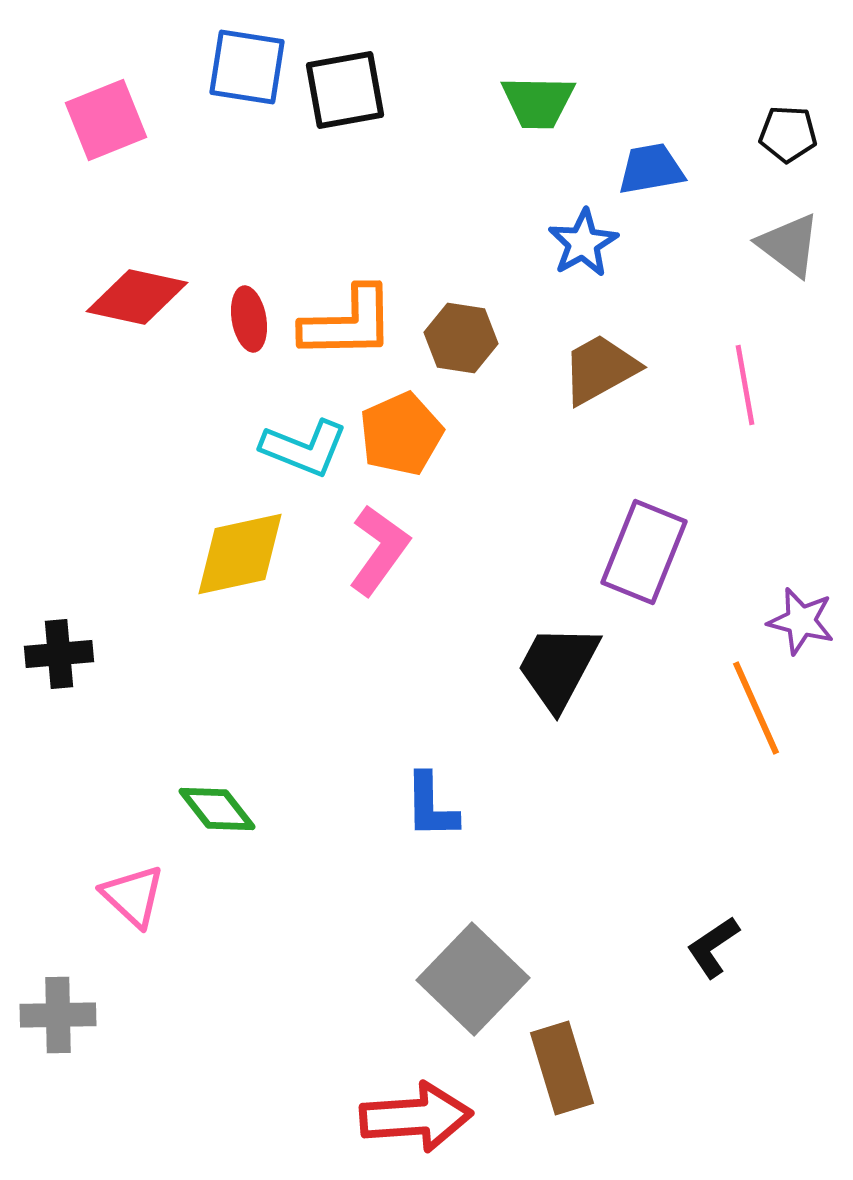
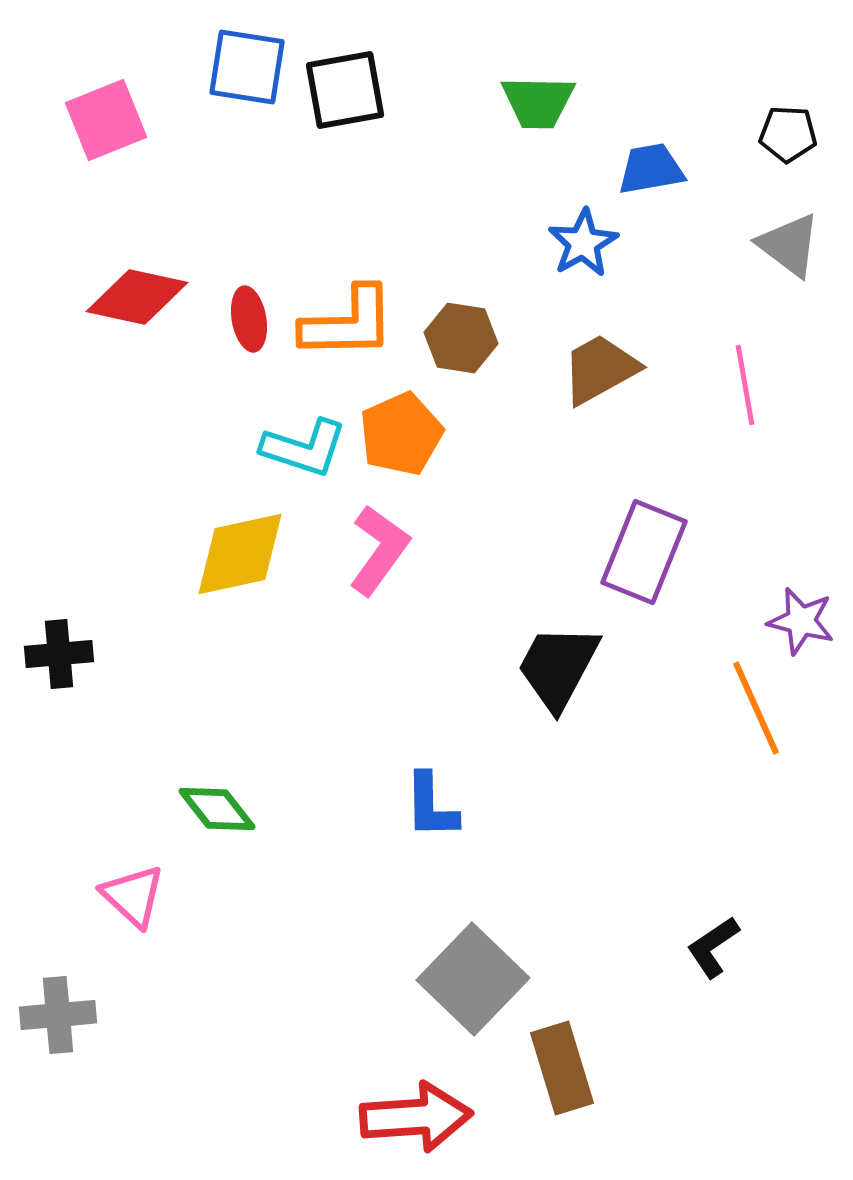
cyan L-shape: rotated 4 degrees counterclockwise
gray cross: rotated 4 degrees counterclockwise
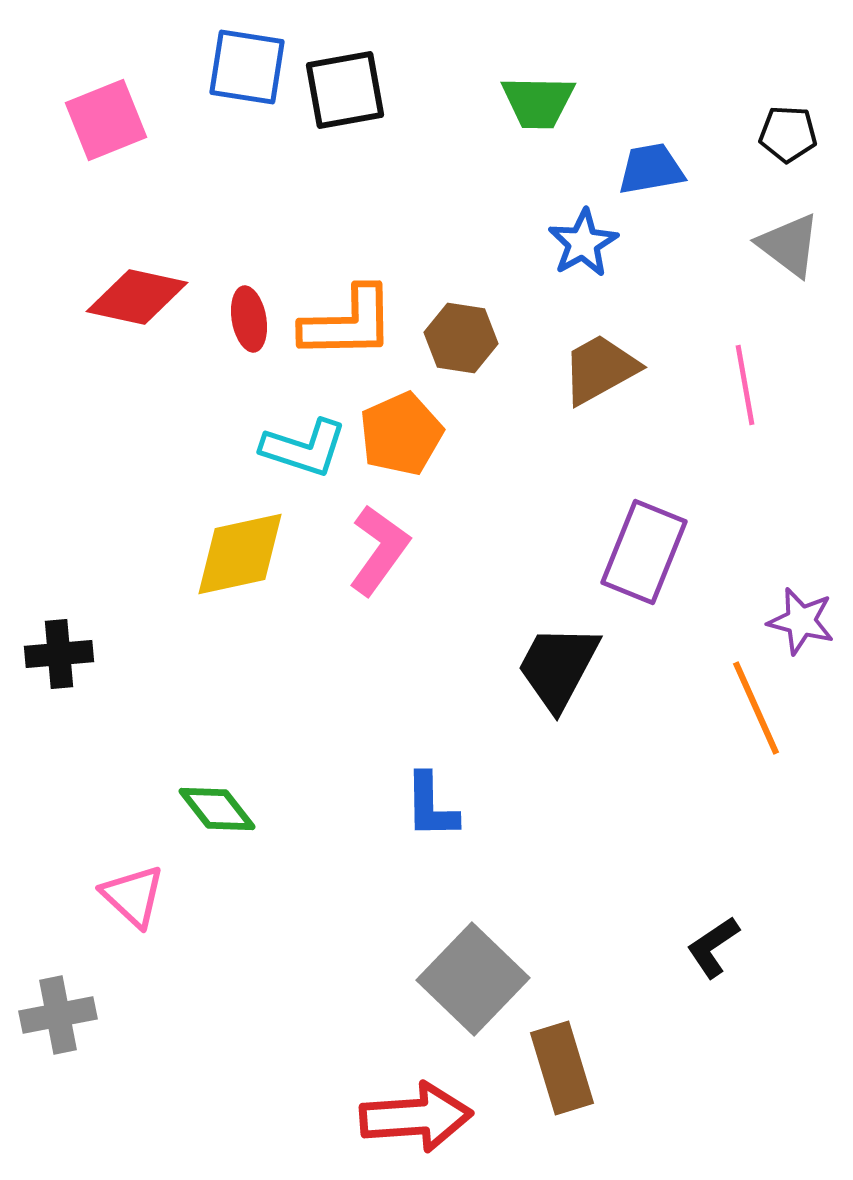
gray cross: rotated 6 degrees counterclockwise
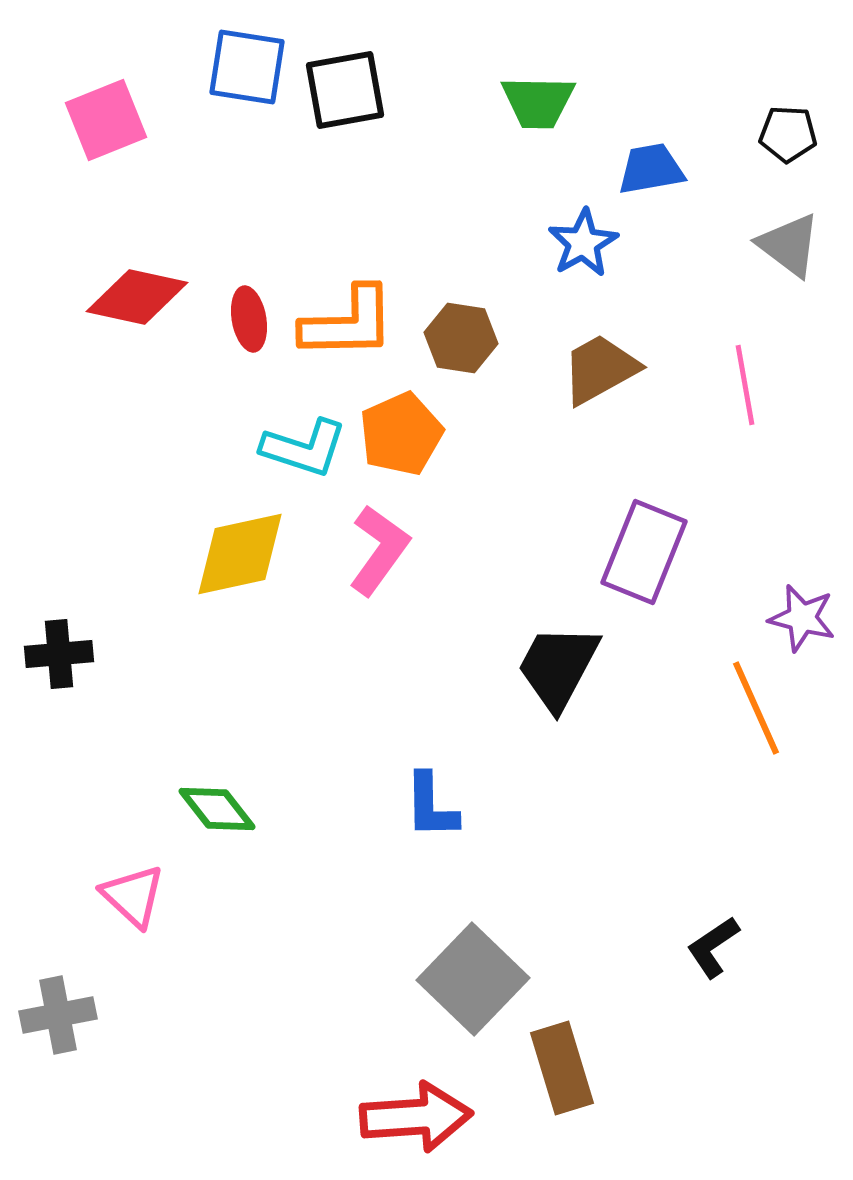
purple star: moved 1 px right, 3 px up
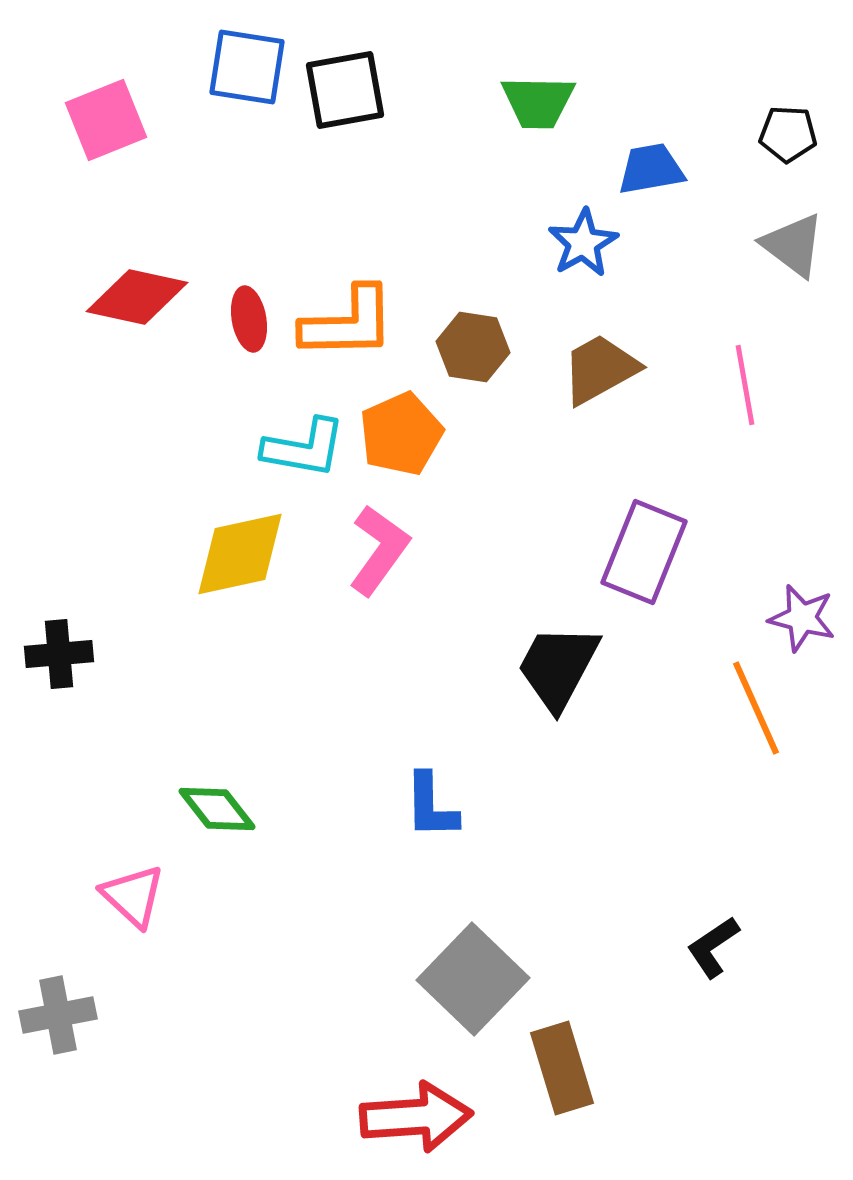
gray triangle: moved 4 px right
brown hexagon: moved 12 px right, 9 px down
cyan L-shape: rotated 8 degrees counterclockwise
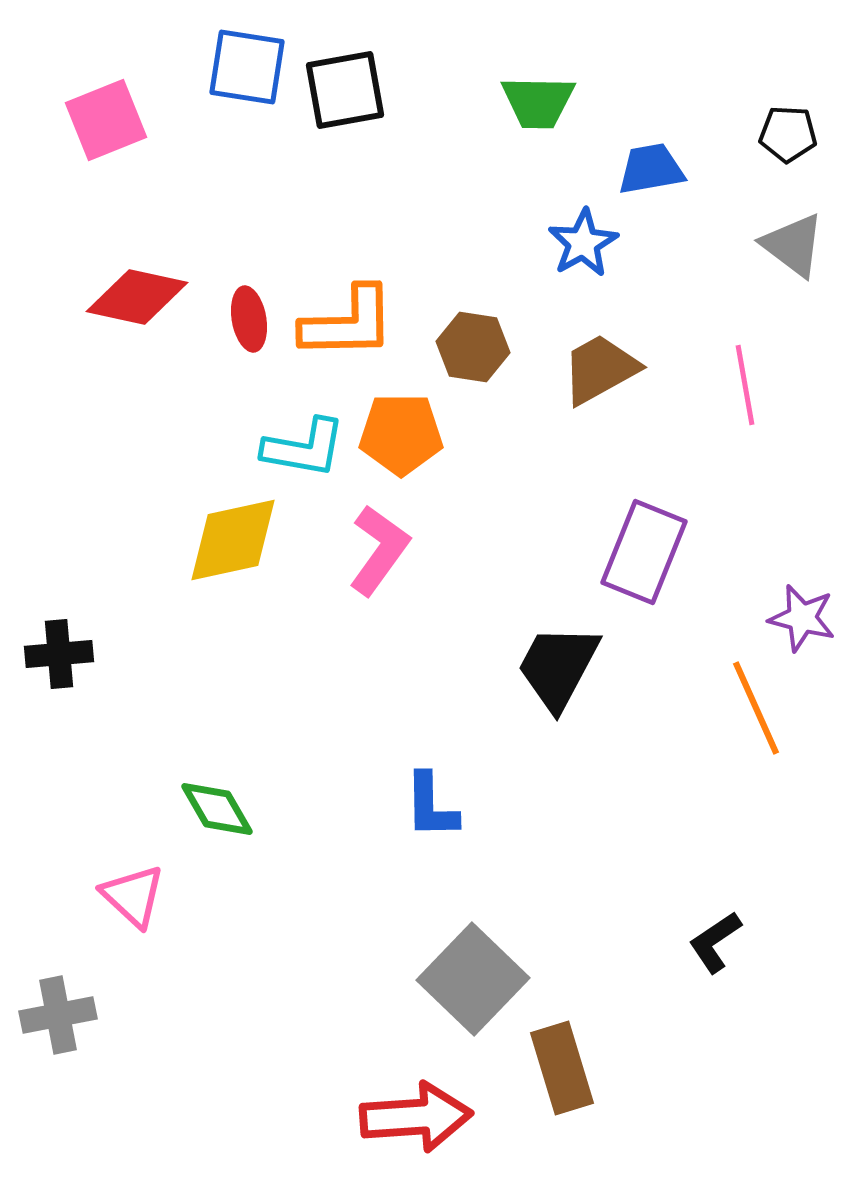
orange pentagon: rotated 24 degrees clockwise
yellow diamond: moved 7 px left, 14 px up
green diamond: rotated 8 degrees clockwise
black L-shape: moved 2 px right, 5 px up
